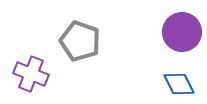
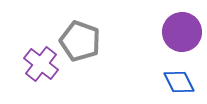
purple cross: moved 10 px right, 10 px up; rotated 16 degrees clockwise
blue diamond: moved 2 px up
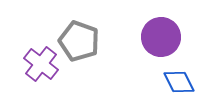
purple circle: moved 21 px left, 5 px down
gray pentagon: moved 1 px left
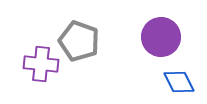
purple cross: rotated 32 degrees counterclockwise
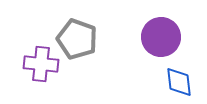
gray pentagon: moved 2 px left, 2 px up
blue diamond: rotated 20 degrees clockwise
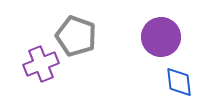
gray pentagon: moved 1 px left, 3 px up
purple cross: rotated 28 degrees counterclockwise
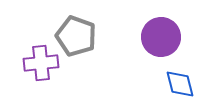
purple cross: moved 1 px up; rotated 16 degrees clockwise
blue diamond: moved 1 px right, 2 px down; rotated 8 degrees counterclockwise
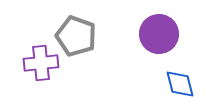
purple circle: moved 2 px left, 3 px up
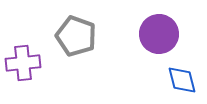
purple cross: moved 18 px left
blue diamond: moved 2 px right, 4 px up
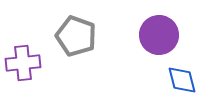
purple circle: moved 1 px down
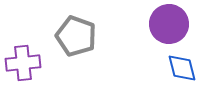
purple circle: moved 10 px right, 11 px up
blue diamond: moved 12 px up
